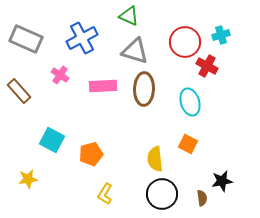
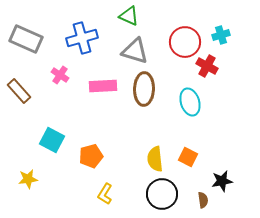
blue cross: rotated 12 degrees clockwise
orange square: moved 13 px down
orange pentagon: moved 2 px down
brown semicircle: moved 1 px right, 2 px down
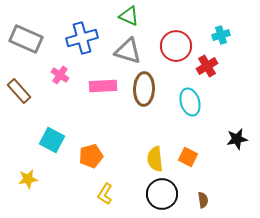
red circle: moved 9 px left, 4 px down
gray triangle: moved 7 px left
red cross: rotated 30 degrees clockwise
black star: moved 15 px right, 42 px up
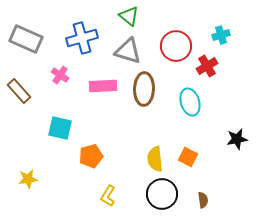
green triangle: rotated 15 degrees clockwise
cyan square: moved 8 px right, 12 px up; rotated 15 degrees counterclockwise
yellow L-shape: moved 3 px right, 2 px down
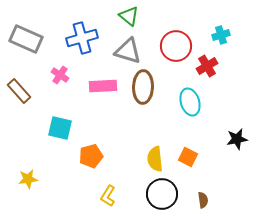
brown ellipse: moved 1 px left, 2 px up
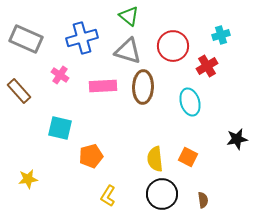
red circle: moved 3 px left
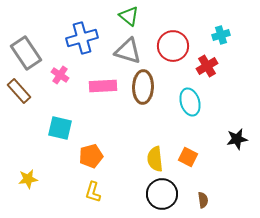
gray rectangle: moved 14 px down; rotated 32 degrees clockwise
yellow L-shape: moved 15 px left, 4 px up; rotated 15 degrees counterclockwise
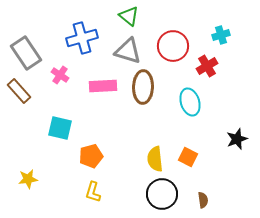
black star: rotated 10 degrees counterclockwise
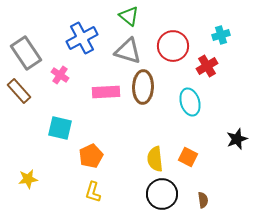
blue cross: rotated 12 degrees counterclockwise
pink rectangle: moved 3 px right, 6 px down
orange pentagon: rotated 10 degrees counterclockwise
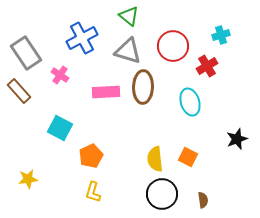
cyan square: rotated 15 degrees clockwise
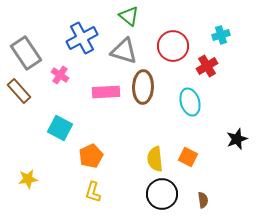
gray triangle: moved 4 px left
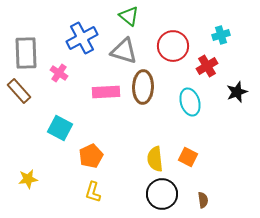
gray rectangle: rotated 32 degrees clockwise
pink cross: moved 1 px left, 2 px up
black star: moved 47 px up
